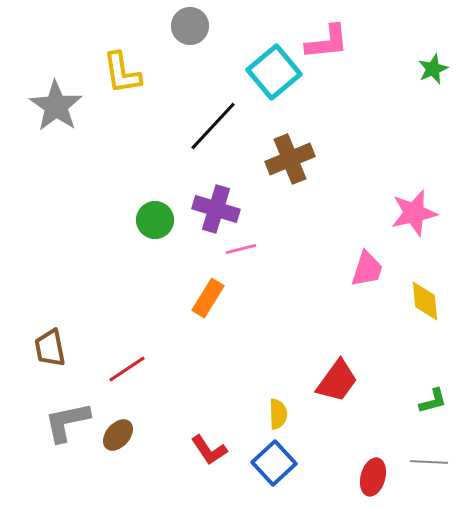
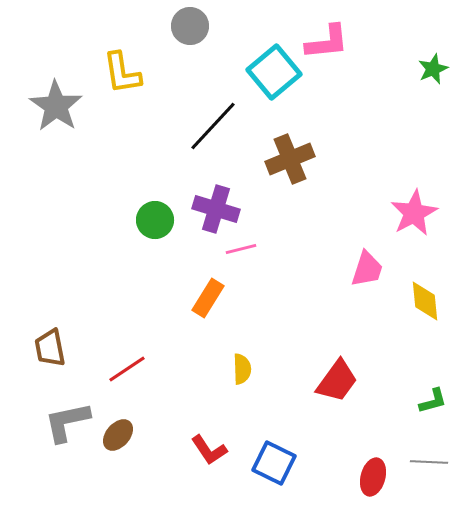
pink star: rotated 15 degrees counterclockwise
yellow semicircle: moved 36 px left, 45 px up
blue square: rotated 21 degrees counterclockwise
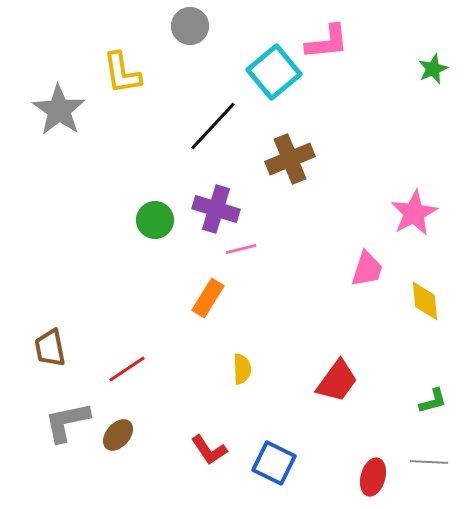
gray star: moved 3 px right, 4 px down
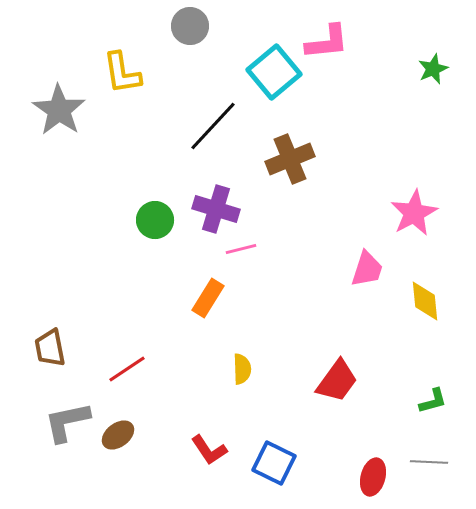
brown ellipse: rotated 12 degrees clockwise
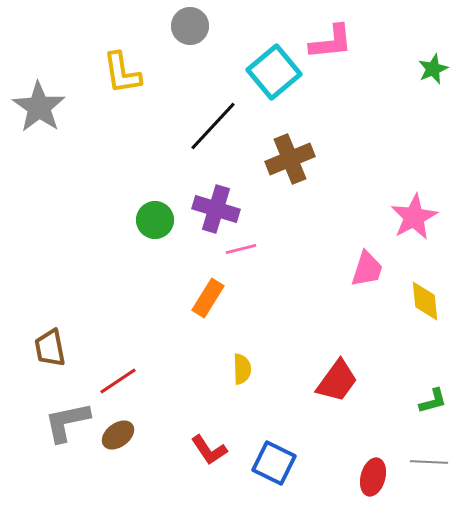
pink L-shape: moved 4 px right
gray star: moved 20 px left, 3 px up
pink star: moved 4 px down
red line: moved 9 px left, 12 px down
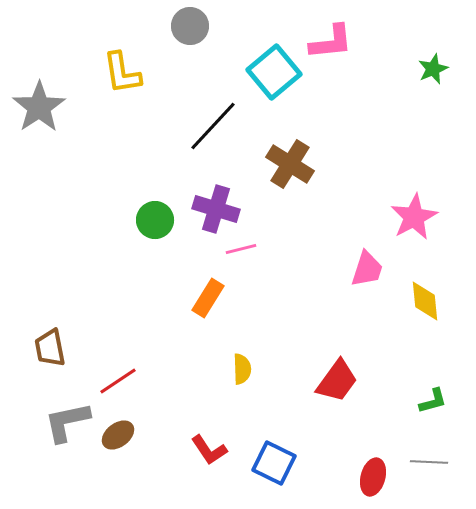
gray star: rotated 4 degrees clockwise
brown cross: moved 5 px down; rotated 36 degrees counterclockwise
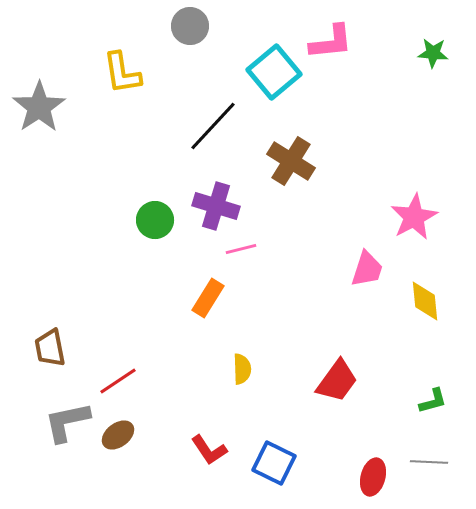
green star: moved 16 px up; rotated 28 degrees clockwise
brown cross: moved 1 px right, 3 px up
purple cross: moved 3 px up
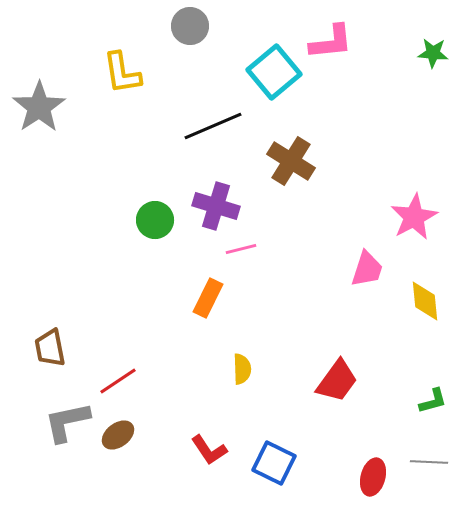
black line: rotated 24 degrees clockwise
orange rectangle: rotated 6 degrees counterclockwise
